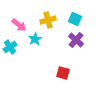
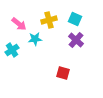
yellow cross: moved 1 px right
pink arrow: moved 1 px up
cyan star: rotated 24 degrees clockwise
cyan cross: moved 2 px right, 3 px down
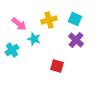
cyan star: moved 1 px left; rotated 24 degrees clockwise
red square: moved 6 px left, 7 px up
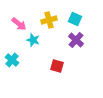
cyan star: moved 1 px left, 1 px down
cyan cross: moved 10 px down; rotated 16 degrees counterclockwise
